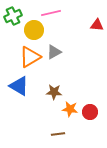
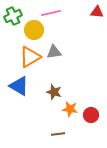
red triangle: moved 13 px up
gray triangle: rotated 21 degrees clockwise
brown star: rotated 14 degrees clockwise
red circle: moved 1 px right, 3 px down
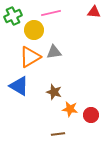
red triangle: moved 3 px left
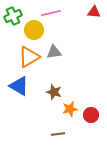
orange triangle: moved 1 px left
orange star: rotated 21 degrees counterclockwise
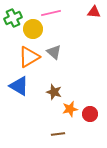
green cross: moved 2 px down
yellow circle: moved 1 px left, 1 px up
gray triangle: rotated 49 degrees clockwise
red circle: moved 1 px left, 1 px up
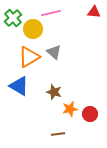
green cross: rotated 18 degrees counterclockwise
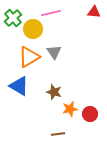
gray triangle: rotated 14 degrees clockwise
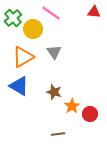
pink line: rotated 48 degrees clockwise
orange triangle: moved 6 px left
orange star: moved 2 px right, 3 px up; rotated 21 degrees counterclockwise
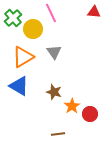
pink line: rotated 30 degrees clockwise
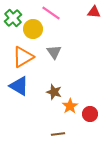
pink line: rotated 30 degrees counterclockwise
orange star: moved 2 px left
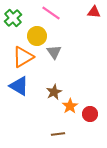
yellow circle: moved 4 px right, 7 px down
brown star: rotated 28 degrees clockwise
